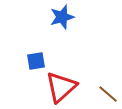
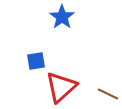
blue star: rotated 20 degrees counterclockwise
brown line: rotated 15 degrees counterclockwise
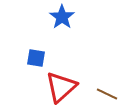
blue square: moved 3 px up; rotated 18 degrees clockwise
brown line: moved 1 px left
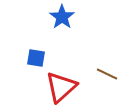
brown line: moved 20 px up
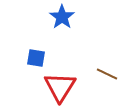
red triangle: moved 1 px left; rotated 16 degrees counterclockwise
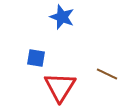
blue star: rotated 15 degrees counterclockwise
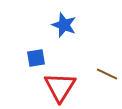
blue star: moved 2 px right, 8 px down
blue square: rotated 18 degrees counterclockwise
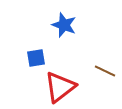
brown line: moved 2 px left, 3 px up
red triangle: rotated 20 degrees clockwise
